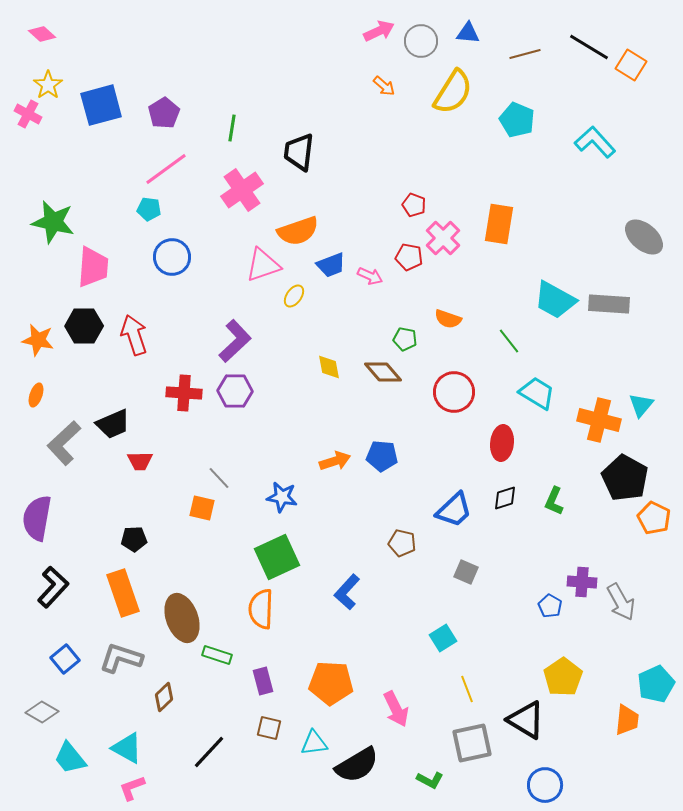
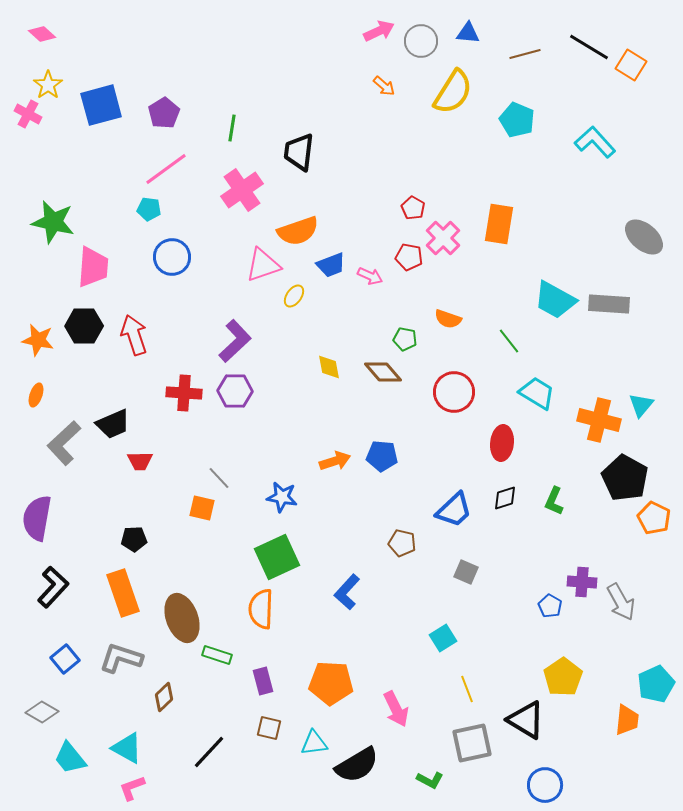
red pentagon at (414, 205): moved 1 px left, 3 px down; rotated 10 degrees clockwise
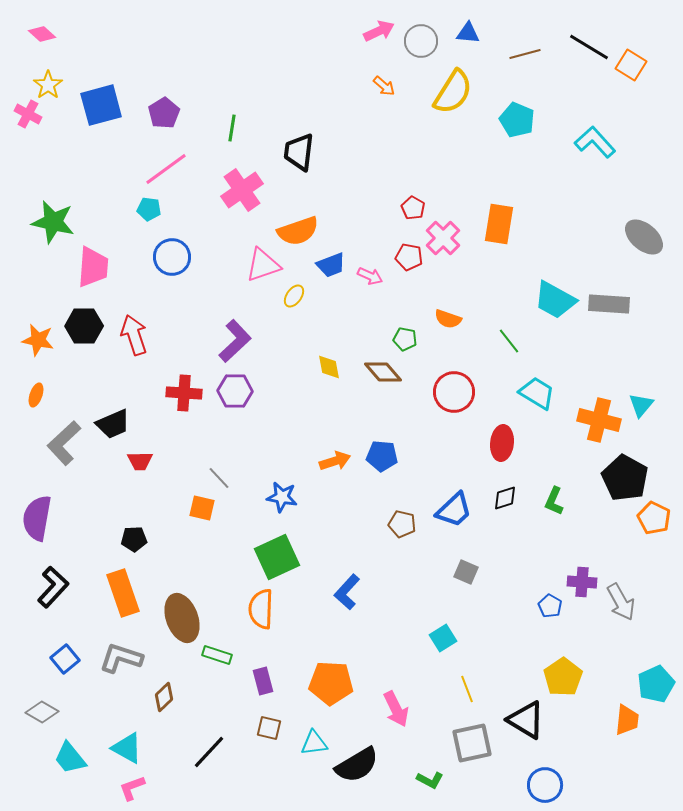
brown pentagon at (402, 543): moved 19 px up
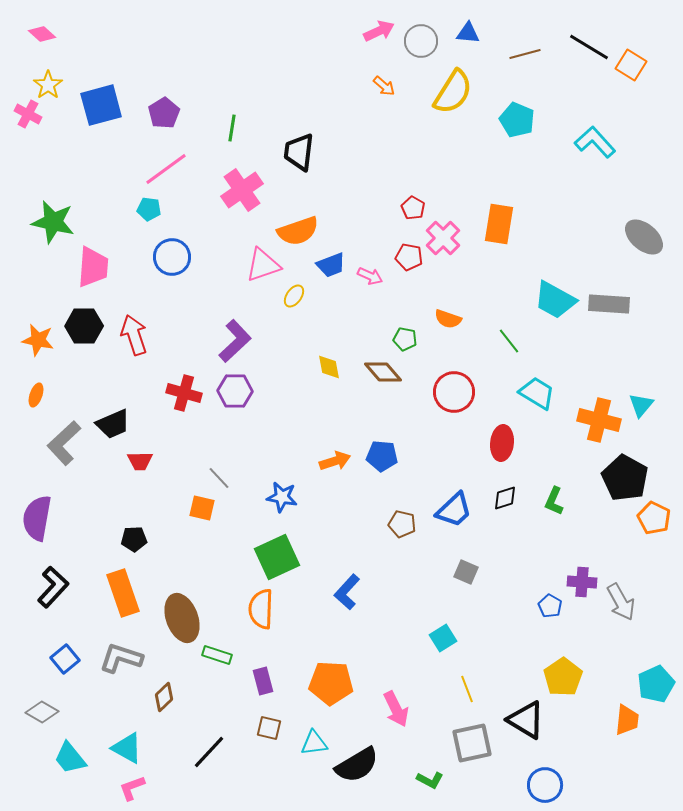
red cross at (184, 393): rotated 12 degrees clockwise
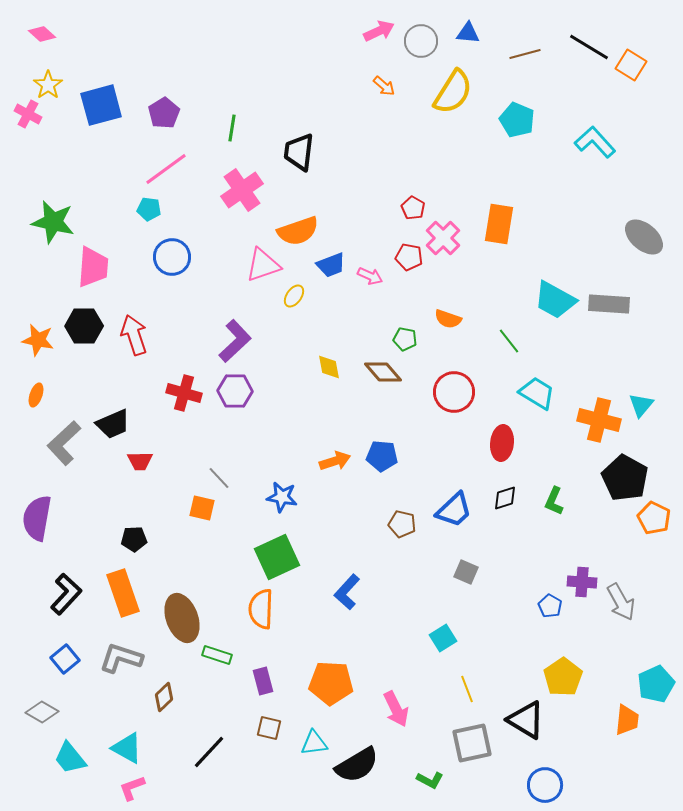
black L-shape at (53, 587): moved 13 px right, 7 px down
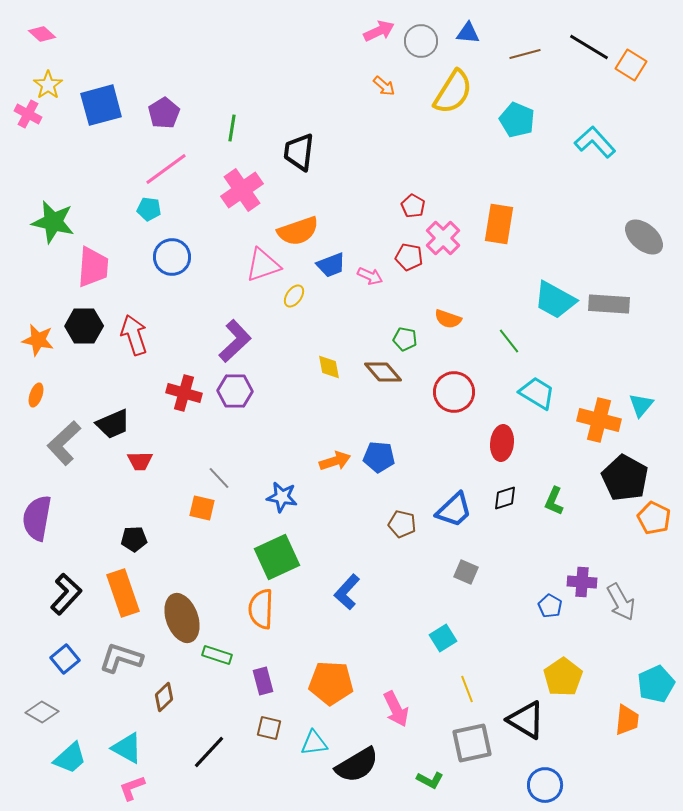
red pentagon at (413, 208): moved 2 px up
blue pentagon at (382, 456): moved 3 px left, 1 px down
cyan trapezoid at (70, 758): rotated 93 degrees counterclockwise
